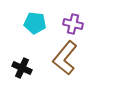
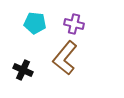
purple cross: moved 1 px right
black cross: moved 1 px right, 2 px down
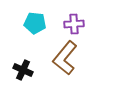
purple cross: rotated 18 degrees counterclockwise
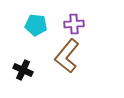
cyan pentagon: moved 1 px right, 2 px down
brown L-shape: moved 2 px right, 2 px up
